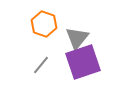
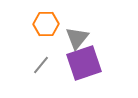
orange hexagon: moved 2 px right; rotated 20 degrees counterclockwise
purple square: moved 1 px right, 1 px down
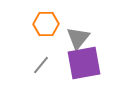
gray triangle: moved 1 px right
purple square: rotated 9 degrees clockwise
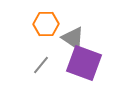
gray triangle: moved 5 px left; rotated 35 degrees counterclockwise
purple square: rotated 30 degrees clockwise
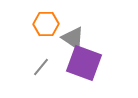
gray line: moved 2 px down
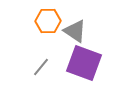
orange hexagon: moved 2 px right, 3 px up
gray triangle: moved 2 px right, 7 px up
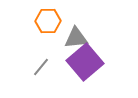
gray triangle: moved 1 px right, 7 px down; rotated 40 degrees counterclockwise
purple square: moved 1 px right, 1 px up; rotated 30 degrees clockwise
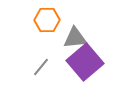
orange hexagon: moved 1 px left, 1 px up
gray triangle: moved 1 px left
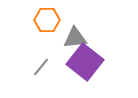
purple square: rotated 12 degrees counterclockwise
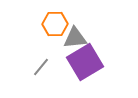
orange hexagon: moved 8 px right, 4 px down
purple square: rotated 21 degrees clockwise
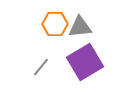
gray triangle: moved 5 px right, 11 px up
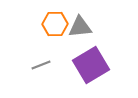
purple square: moved 6 px right, 3 px down
gray line: moved 2 px up; rotated 30 degrees clockwise
